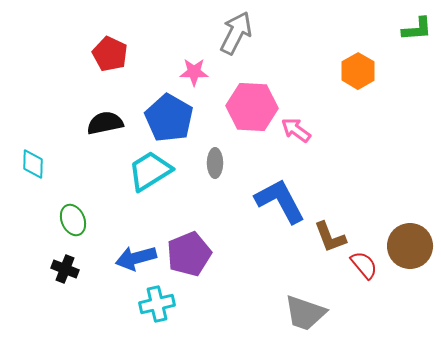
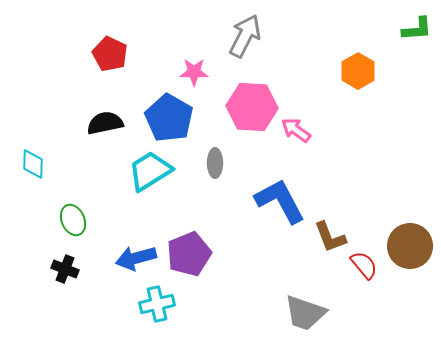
gray arrow: moved 9 px right, 3 px down
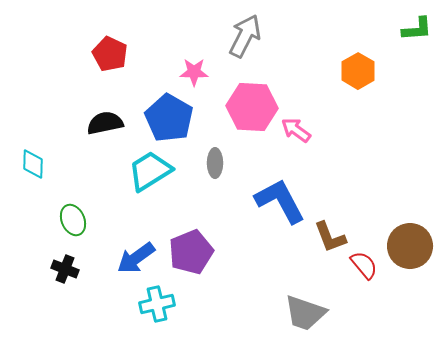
purple pentagon: moved 2 px right, 2 px up
blue arrow: rotated 21 degrees counterclockwise
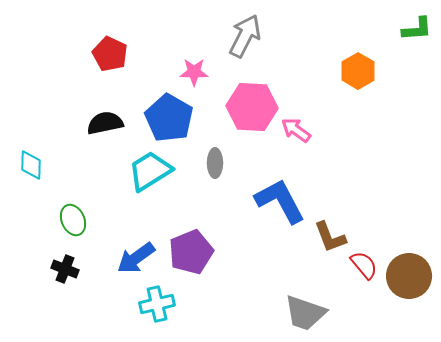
cyan diamond: moved 2 px left, 1 px down
brown circle: moved 1 px left, 30 px down
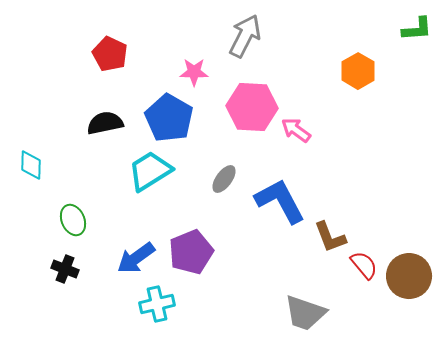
gray ellipse: moved 9 px right, 16 px down; rotated 36 degrees clockwise
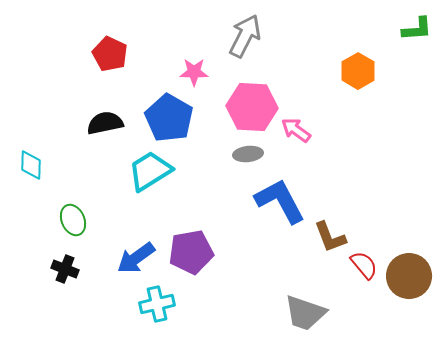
gray ellipse: moved 24 px right, 25 px up; rotated 48 degrees clockwise
purple pentagon: rotated 12 degrees clockwise
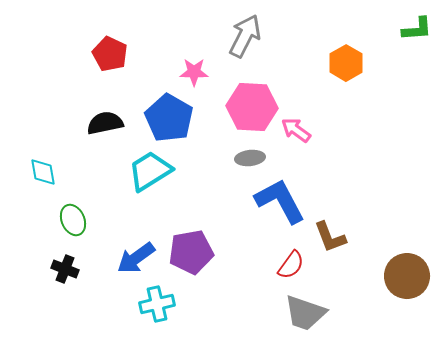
orange hexagon: moved 12 px left, 8 px up
gray ellipse: moved 2 px right, 4 px down
cyan diamond: moved 12 px right, 7 px down; rotated 12 degrees counterclockwise
red semicircle: moved 73 px left; rotated 76 degrees clockwise
brown circle: moved 2 px left
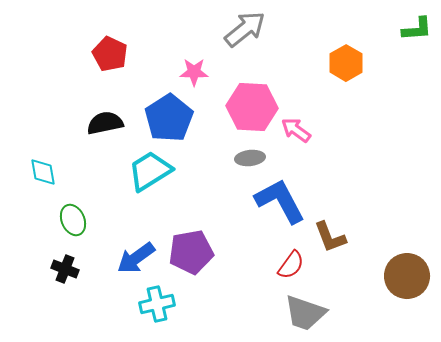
gray arrow: moved 7 px up; rotated 24 degrees clockwise
blue pentagon: rotated 9 degrees clockwise
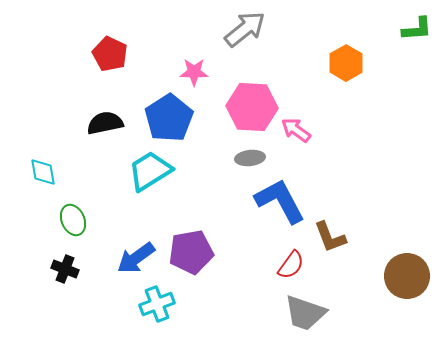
cyan cross: rotated 8 degrees counterclockwise
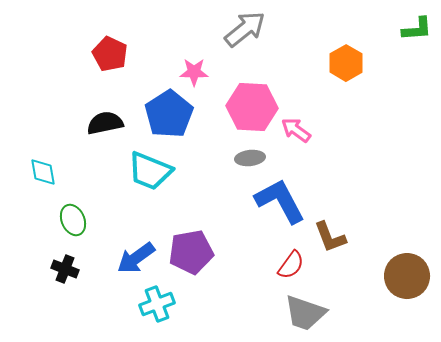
blue pentagon: moved 4 px up
cyan trapezoid: rotated 126 degrees counterclockwise
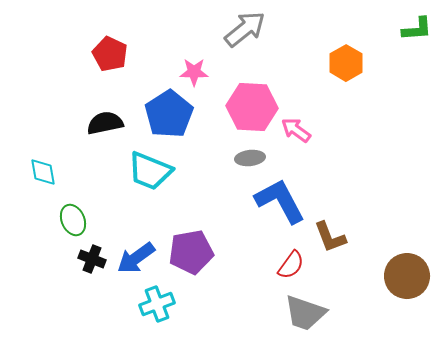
black cross: moved 27 px right, 10 px up
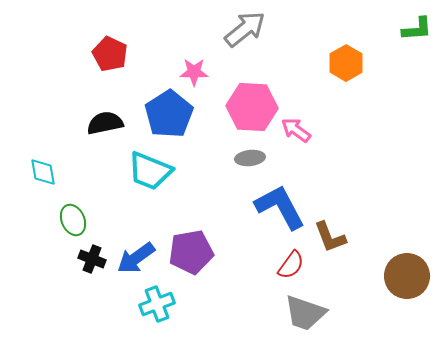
blue L-shape: moved 6 px down
